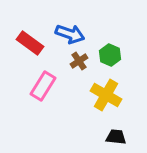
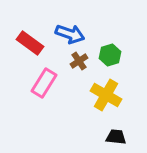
green hexagon: rotated 20 degrees clockwise
pink rectangle: moved 1 px right, 3 px up
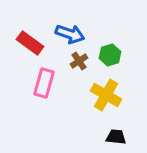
pink rectangle: rotated 16 degrees counterclockwise
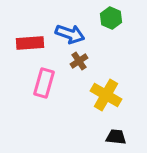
red rectangle: rotated 40 degrees counterclockwise
green hexagon: moved 1 px right, 37 px up; rotated 20 degrees counterclockwise
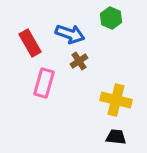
red rectangle: rotated 64 degrees clockwise
yellow cross: moved 10 px right, 5 px down; rotated 16 degrees counterclockwise
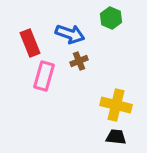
red rectangle: rotated 8 degrees clockwise
brown cross: rotated 12 degrees clockwise
pink rectangle: moved 7 px up
yellow cross: moved 5 px down
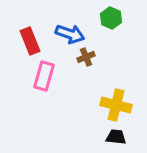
red rectangle: moved 2 px up
brown cross: moved 7 px right, 4 px up
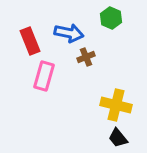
blue arrow: moved 1 px left, 1 px up; rotated 8 degrees counterclockwise
black trapezoid: moved 2 px right, 1 px down; rotated 135 degrees counterclockwise
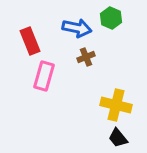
blue arrow: moved 8 px right, 5 px up
